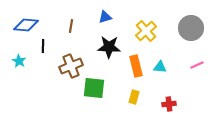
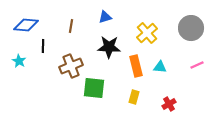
yellow cross: moved 1 px right, 2 px down
red cross: rotated 24 degrees counterclockwise
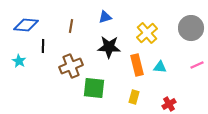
orange rectangle: moved 1 px right, 1 px up
